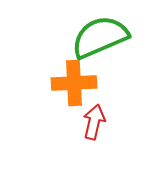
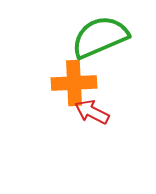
red arrow: moved 2 px left, 10 px up; rotated 76 degrees counterclockwise
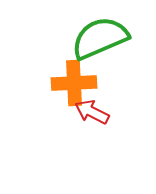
green semicircle: moved 1 px down
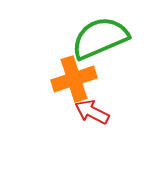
orange cross: moved 4 px up; rotated 15 degrees counterclockwise
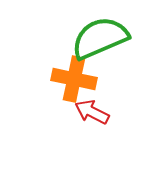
orange cross: rotated 30 degrees clockwise
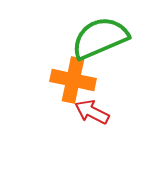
orange cross: moved 1 px left, 1 px down
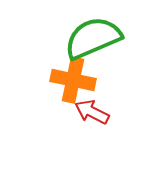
green semicircle: moved 7 px left
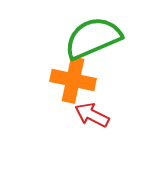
red arrow: moved 3 px down
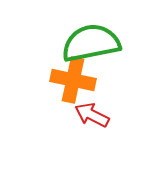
green semicircle: moved 2 px left, 5 px down; rotated 12 degrees clockwise
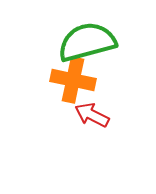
green semicircle: moved 4 px left, 1 px up; rotated 4 degrees counterclockwise
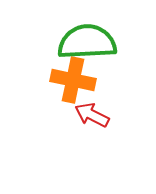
green semicircle: rotated 12 degrees clockwise
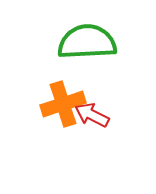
orange cross: moved 10 px left, 24 px down; rotated 30 degrees counterclockwise
